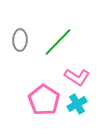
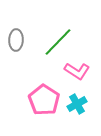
gray ellipse: moved 4 px left
pink L-shape: moved 6 px up
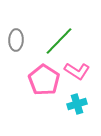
green line: moved 1 px right, 1 px up
pink pentagon: moved 20 px up
cyan cross: rotated 12 degrees clockwise
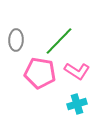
pink pentagon: moved 4 px left, 7 px up; rotated 24 degrees counterclockwise
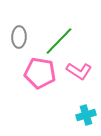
gray ellipse: moved 3 px right, 3 px up
pink L-shape: moved 2 px right
cyan cross: moved 9 px right, 11 px down
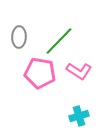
cyan cross: moved 7 px left, 1 px down
